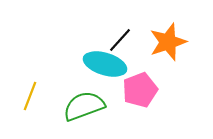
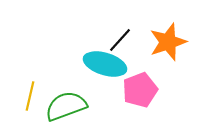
yellow line: rotated 8 degrees counterclockwise
green semicircle: moved 18 px left
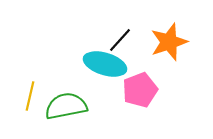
orange star: moved 1 px right
green semicircle: rotated 9 degrees clockwise
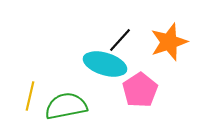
pink pentagon: rotated 12 degrees counterclockwise
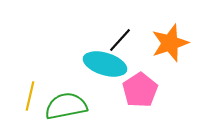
orange star: moved 1 px right, 1 px down
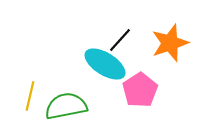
cyan ellipse: rotated 15 degrees clockwise
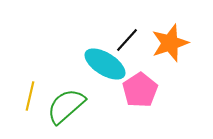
black line: moved 7 px right
green semicircle: rotated 30 degrees counterclockwise
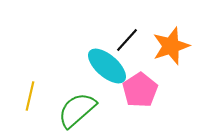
orange star: moved 1 px right, 3 px down
cyan ellipse: moved 2 px right, 2 px down; rotated 9 degrees clockwise
green semicircle: moved 11 px right, 4 px down
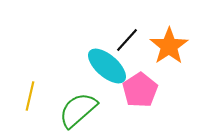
orange star: moved 2 px left; rotated 15 degrees counterclockwise
green semicircle: moved 1 px right
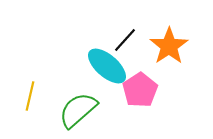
black line: moved 2 px left
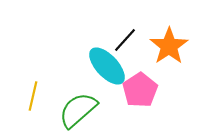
cyan ellipse: rotated 6 degrees clockwise
yellow line: moved 3 px right
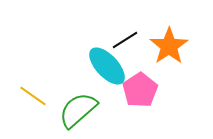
black line: rotated 16 degrees clockwise
yellow line: rotated 68 degrees counterclockwise
